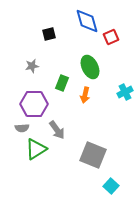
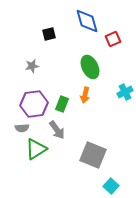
red square: moved 2 px right, 2 px down
green rectangle: moved 21 px down
purple hexagon: rotated 8 degrees counterclockwise
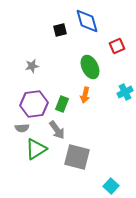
black square: moved 11 px right, 4 px up
red square: moved 4 px right, 7 px down
gray square: moved 16 px left, 2 px down; rotated 8 degrees counterclockwise
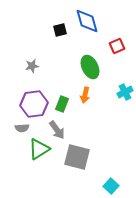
green triangle: moved 3 px right
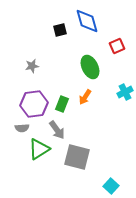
orange arrow: moved 2 px down; rotated 21 degrees clockwise
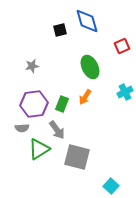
red square: moved 5 px right
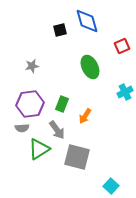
orange arrow: moved 19 px down
purple hexagon: moved 4 px left
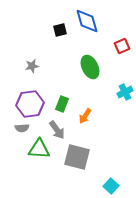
green triangle: rotated 35 degrees clockwise
